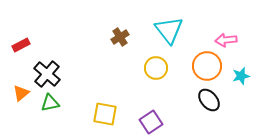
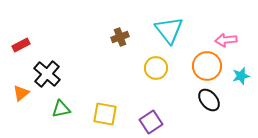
brown cross: rotated 12 degrees clockwise
green triangle: moved 11 px right, 6 px down
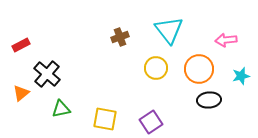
orange circle: moved 8 px left, 3 px down
black ellipse: rotated 55 degrees counterclockwise
yellow square: moved 5 px down
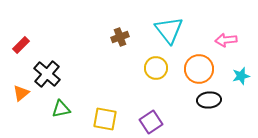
red rectangle: rotated 18 degrees counterclockwise
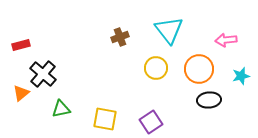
red rectangle: rotated 30 degrees clockwise
black cross: moved 4 px left
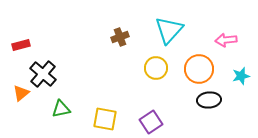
cyan triangle: rotated 20 degrees clockwise
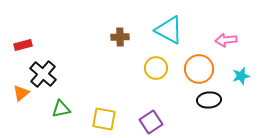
cyan triangle: rotated 44 degrees counterclockwise
brown cross: rotated 18 degrees clockwise
red rectangle: moved 2 px right
yellow square: moved 1 px left
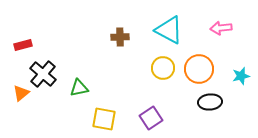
pink arrow: moved 5 px left, 12 px up
yellow circle: moved 7 px right
black ellipse: moved 1 px right, 2 px down
green triangle: moved 18 px right, 21 px up
purple square: moved 4 px up
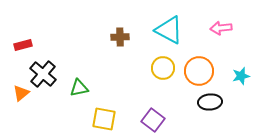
orange circle: moved 2 px down
purple square: moved 2 px right, 2 px down; rotated 20 degrees counterclockwise
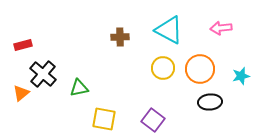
orange circle: moved 1 px right, 2 px up
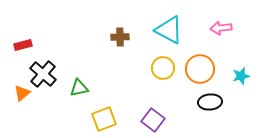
orange triangle: moved 1 px right
yellow square: rotated 30 degrees counterclockwise
